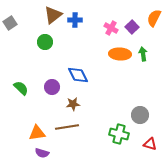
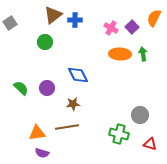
purple circle: moved 5 px left, 1 px down
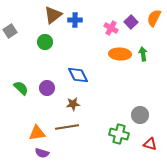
gray square: moved 8 px down
purple square: moved 1 px left, 5 px up
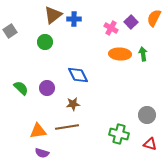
blue cross: moved 1 px left, 1 px up
gray circle: moved 7 px right
orange triangle: moved 1 px right, 2 px up
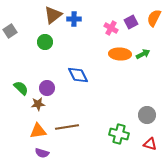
purple square: rotated 16 degrees clockwise
green arrow: rotated 72 degrees clockwise
brown star: moved 35 px left
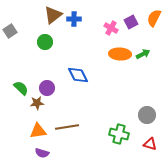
brown star: moved 1 px left, 1 px up
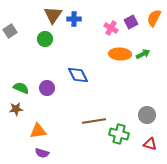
brown triangle: rotated 18 degrees counterclockwise
green circle: moved 3 px up
green semicircle: rotated 21 degrees counterclockwise
brown star: moved 21 px left, 6 px down
brown line: moved 27 px right, 6 px up
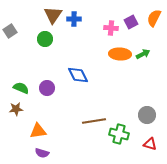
pink cross: rotated 24 degrees counterclockwise
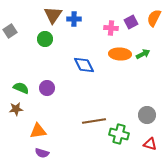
blue diamond: moved 6 px right, 10 px up
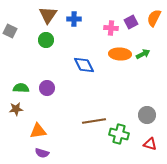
brown triangle: moved 5 px left
gray square: rotated 32 degrees counterclockwise
green circle: moved 1 px right, 1 px down
green semicircle: rotated 21 degrees counterclockwise
